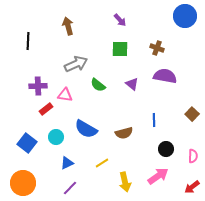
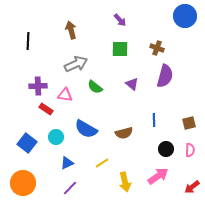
brown arrow: moved 3 px right, 4 px down
purple semicircle: rotated 95 degrees clockwise
green semicircle: moved 3 px left, 2 px down
red rectangle: rotated 72 degrees clockwise
brown square: moved 3 px left, 9 px down; rotated 32 degrees clockwise
pink semicircle: moved 3 px left, 6 px up
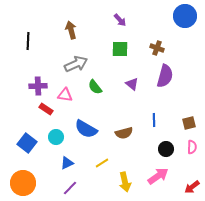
green semicircle: rotated 14 degrees clockwise
pink semicircle: moved 2 px right, 3 px up
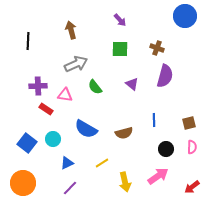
cyan circle: moved 3 px left, 2 px down
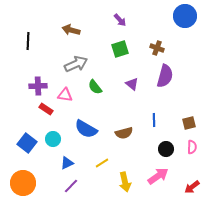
brown arrow: rotated 60 degrees counterclockwise
green square: rotated 18 degrees counterclockwise
purple line: moved 1 px right, 2 px up
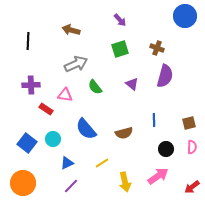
purple cross: moved 7 px left, 1 px up
blue semicircle: rotated 20 degrees clockwise
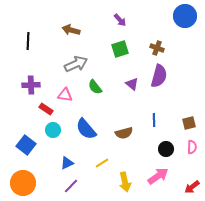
purple semicircle: moved 6 px left
cyan circle: moved 9 px up
blue square: moved 1 px left, 2 px down
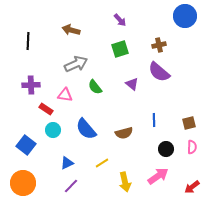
brown cross: moved 2 px right, 3 px up; rotated 32 degrees counterclockwise
purple semicircle: moved 4 px up; rotated 115 degrees clockwise
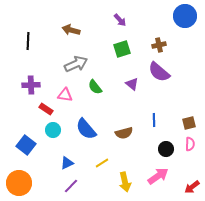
green square: moved 2 px right
pink semicircle: moved 2 px left, 3 px up
orange circle: moved 4 px left
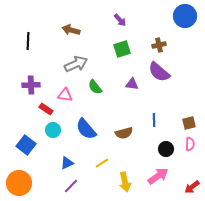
purple triangle: rotated 32 degrees counterclockwise
